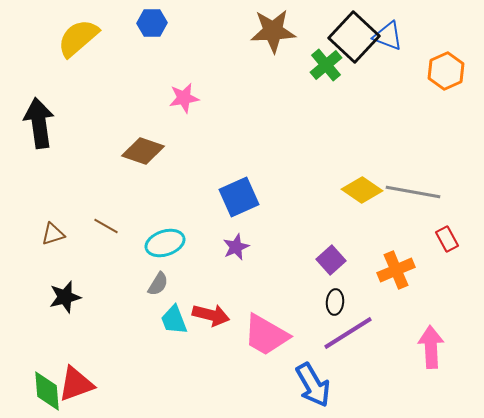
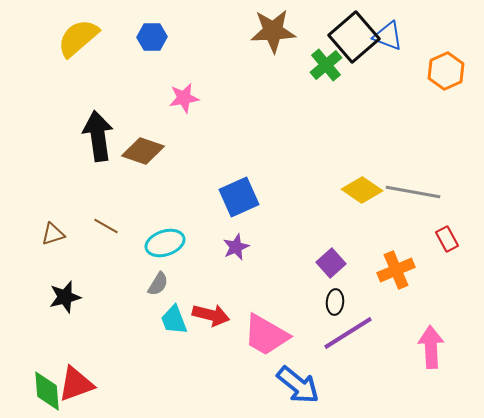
blue hexagon: moved 14 px down
black square: rotated 6 degrees clockwise
black arrow: moved 59 px right, 13 px down
purple square: moved 3 px down
blue arrow: moved 15 px left; rotated 21 degrees counterclockwise
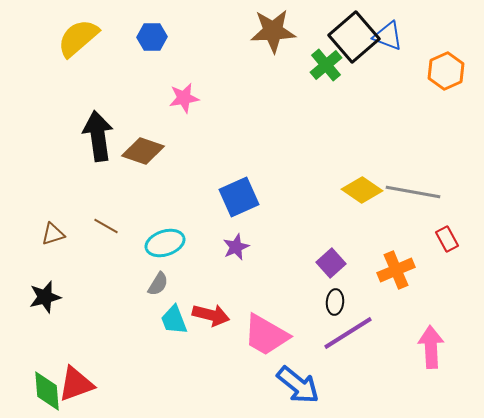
black star: moved 20 px left
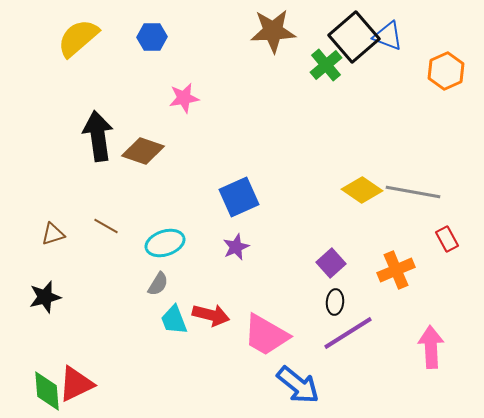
red triangle: rotated 6 degrees counterclockwise
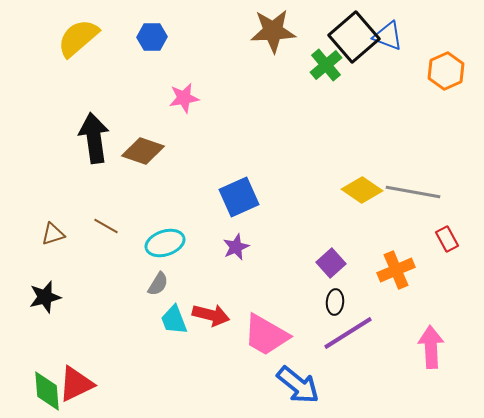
black arrow: moved 4 px left, 2 px down
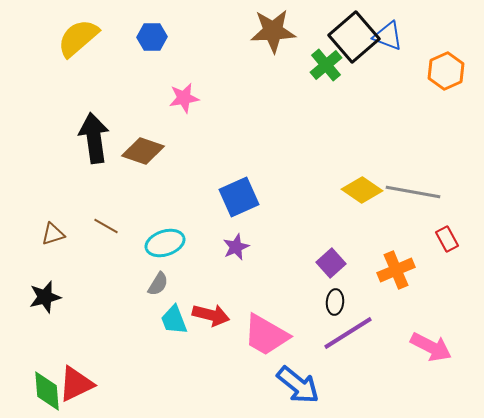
pink arrow: rotated 120 degrees clockwise
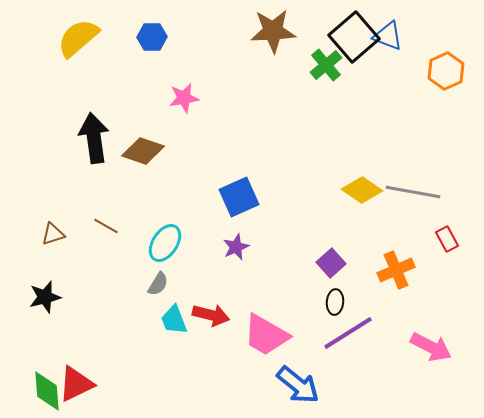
cyan ellipse: rotated 39 degrees counterclockwise
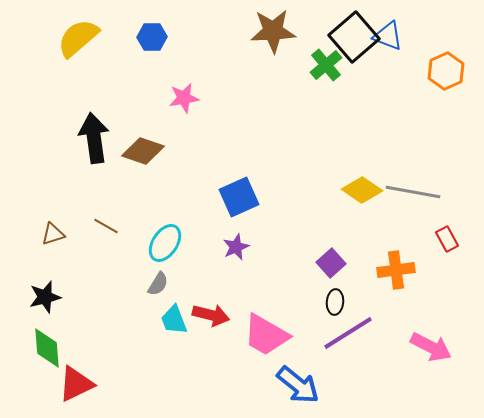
orange cross: rotated 15 degrees clockwise
green diamond: moved 43 px up
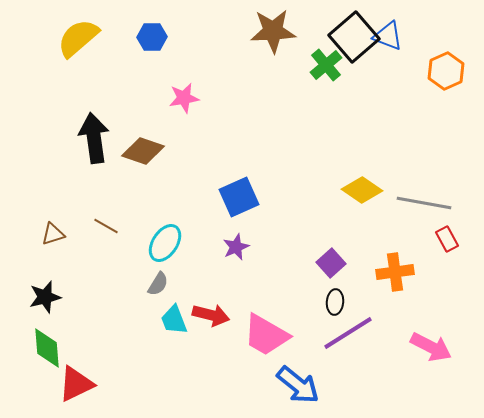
gray line: moved 11 px right, 11 px down
orange cross: moved 1 px left, 2 px down
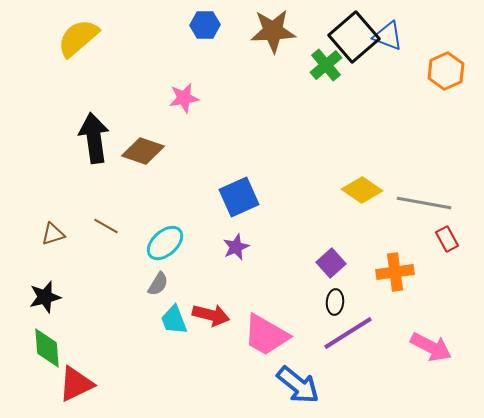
blue hexagon: moved 53 px right, 12 px up
cyan ellipse: rotated 15 degrees clockwise
